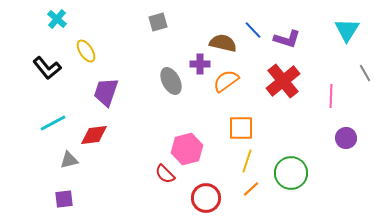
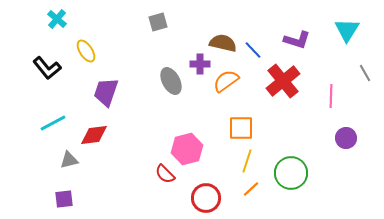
blue line: moved 20 px down
purple L-shape: moved 10 px right, 1 px down
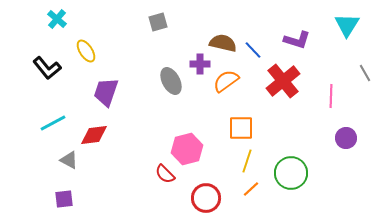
cyan triangle: moved 5 px up
gray triangle: rotated 42 degrees clockwise
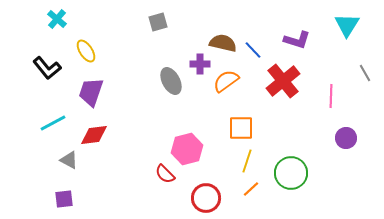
purple trapezoid: moved 15 px left
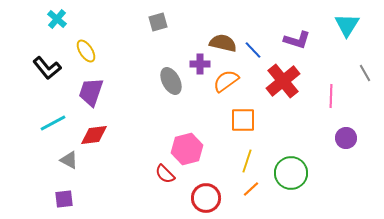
orange square: moved 2 px right, 8 px up
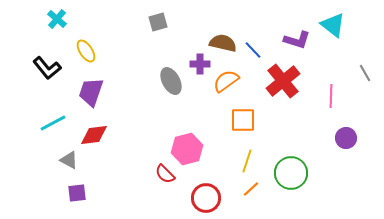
cyan triangle: moved 14 px left; rotated 24 degrees counterclockwise
purple square: moved 13 px right, 6 px up
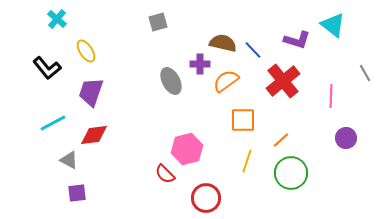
orange line: moved 30 px right, 49 px up
